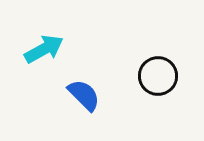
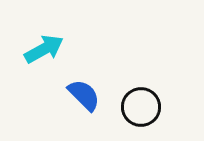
black circle: moved 17 px left, 31 px down
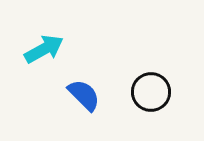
black circle: moved 10 px right, 15 px up
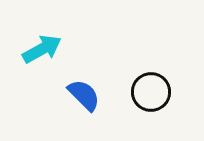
cyan arrow: moved 2 px left
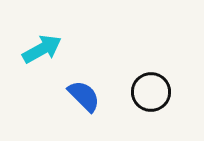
blue semicircle: moved 1 px down
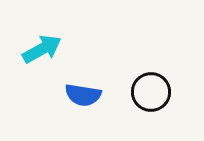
blue semicircle: moved 1 px left, 1 px up; rotated 144 degrees clockwise
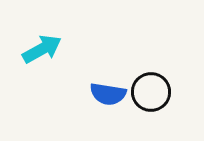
blue semicircle: moved 25 px right, 1 px up
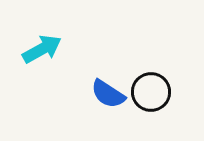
blue semicircle: rotated 24 degrees clockwise
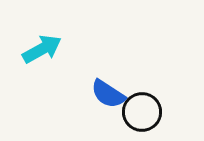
black circle: moved 9 px left, 20 px down
